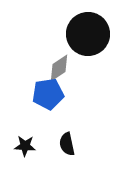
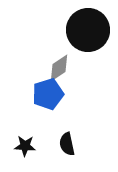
black circle: moved 4 px up
blue pentagon: rotated 8 degrees counterclockwise
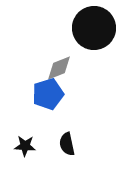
black circle: moved 6 px right, 2 px up
gray diamond: rotated 12 degrees clockwise
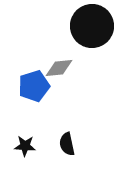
black circle: moved 2 px left, 2 px up
gray diamond: rotated 16 degrees clockwise
blue pentagon: moved 14 px left, 8 px up
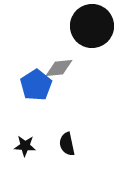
blue pentagon: moved 2 px right, 1 px up; rotated 16 degrees counterclockwise
